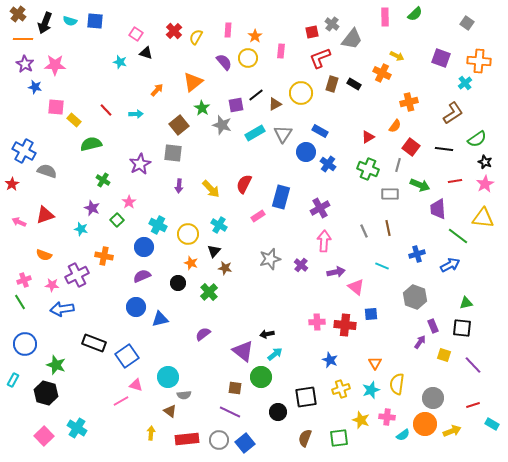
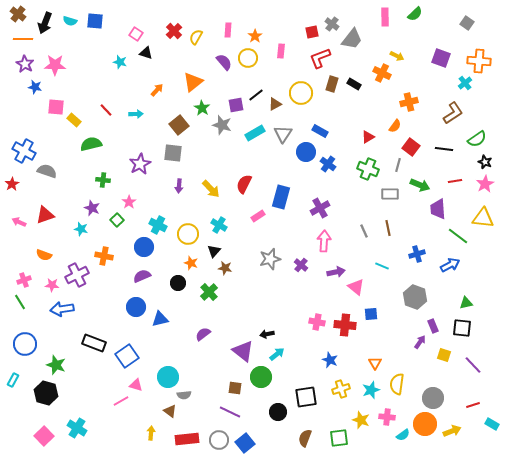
green cross at (103, 180): rotated 24 degrees counterclockwise
pink cross at (317, 322): rotated 14 degrees clockwise
cyan arrow at (275, 354): moved 2 px right
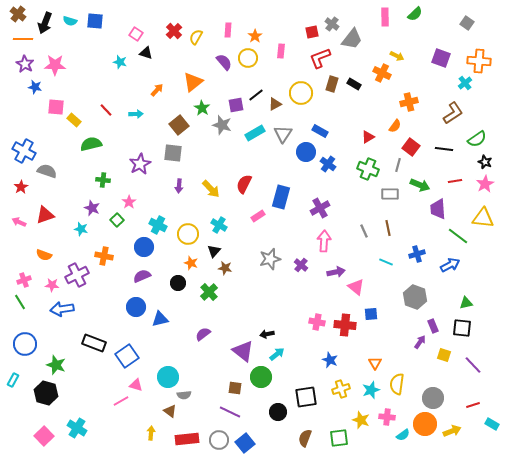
red star at (12, 184): moved 9 px right, 3 px down
cyan line at (382, 266): moved 4 px right, 4 px up
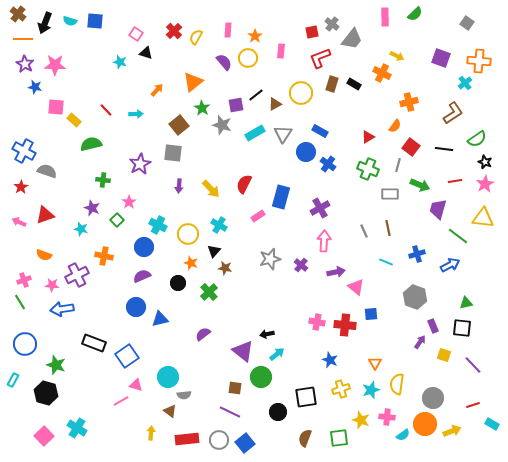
purple trapezoid at (438, 209): rotated 20 degrees clockwise
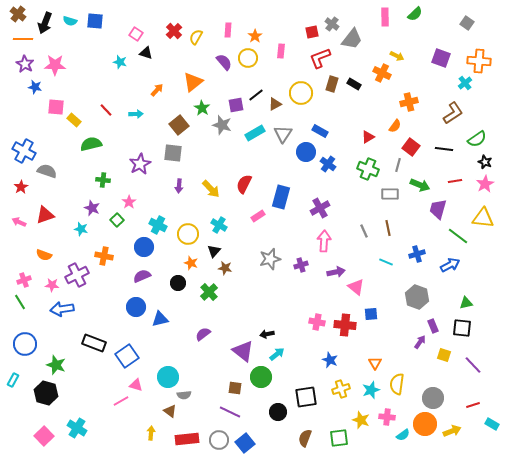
purple cross at (301, 265): rotated 32 degrees clockwise
gray hexagon at (415, 297): moved 2 px right
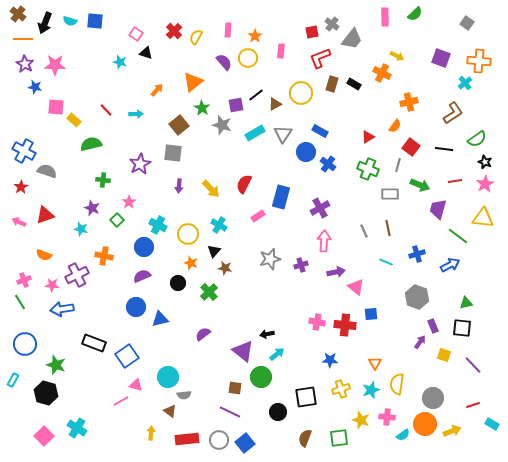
blue star at (330, 360): rotated 21 degrees counterclockwise
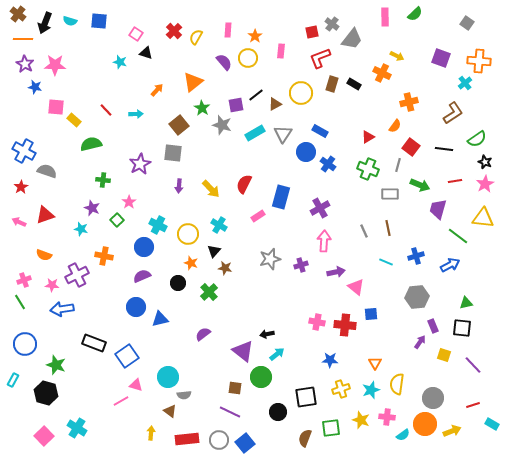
blue square at (95, 21): moved 4 px right
blue cross at (417, 254): moved 1 px left, 2 px down
gray hexagon at (417, 297): rotated 25 degrees counterclockwise
green square at (339, 438): moved 8 px left, 10 px up
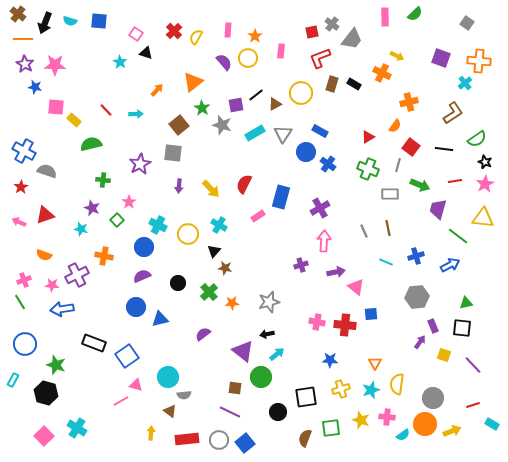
cyan star at (120, 62): rotated 16 degrees clockwise
gray star at (270, 259): moved 1 px left, 43 px down
orange star at (191, 263): moved 41 px right, 40 px down; rotated 24 degrees counterclockwise
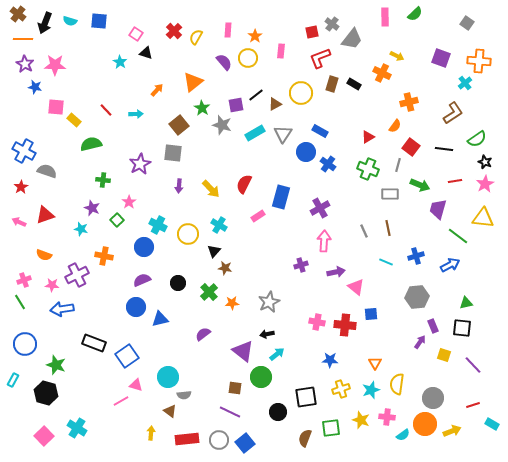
purple semicircle at (142, 276): moved 4 px down
gray star at (269, 302): rotated 10 degrees counterclockwise
